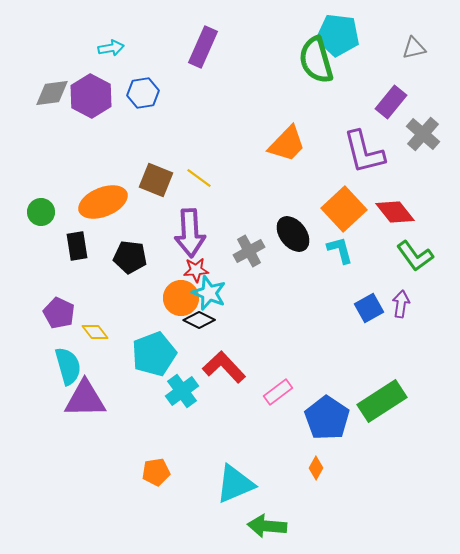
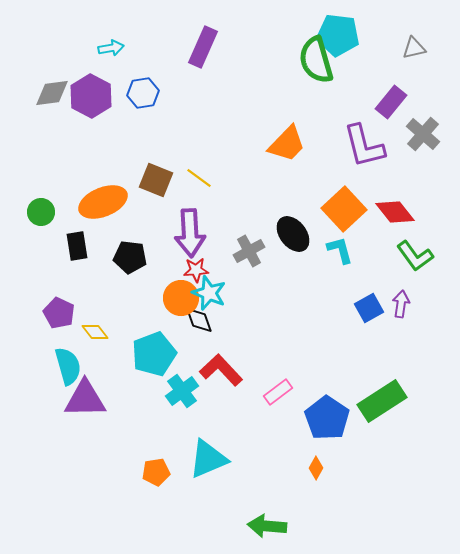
purple L-shape at (364, 152): moved 6 px up
black diamond at (199, 320): rotated 44 degrees clockwise
red L-shape at (224, 367): moved 3 px left, 3 px down
cyan triangle at (235, 484): moved 27 px left, 25 px up
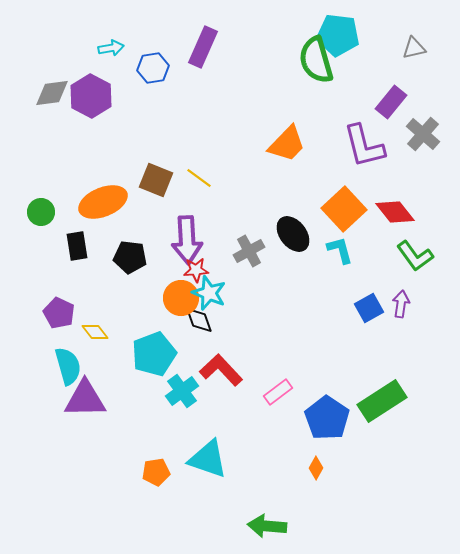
blue hexagon at (143, 93): moved 10 px right, 25 px up
purple arrow at (190, 233): moved 3 px left, 7 px down
cyan triangle at (208, 459): rotated 42 degrees clockwise
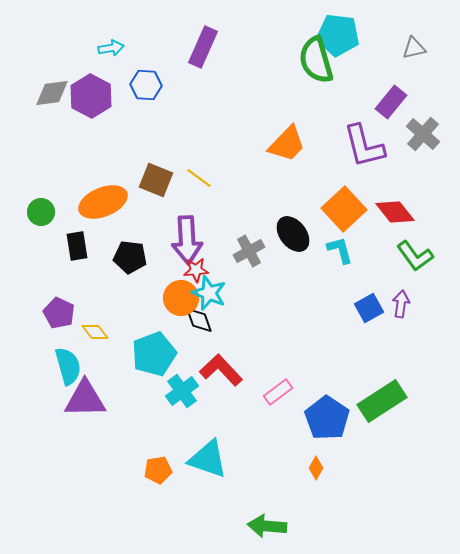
blue hexagon at (153, 68): moved 7 px left, 17 px down; rotated 12 degrees clockwise
orange pentagon at (156, 472): moved 2 px right, 2 px up
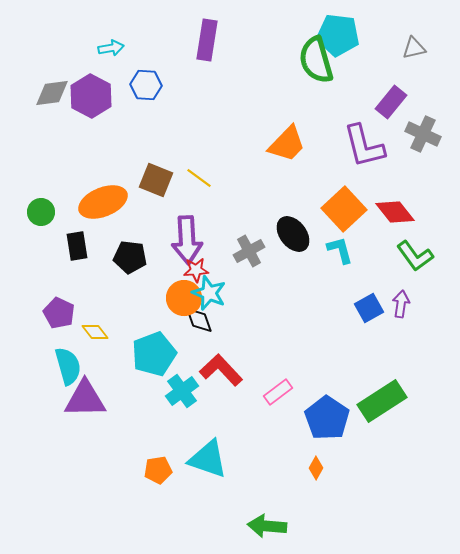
purple rectangle at (203, 47): moved 4 px right, 7 px up; rotated 15 degrees counterclockwise
gray cross at (423, 134): rotated 16 degrees counterclockwise
orange circle at (181, 298): moved 3 px right
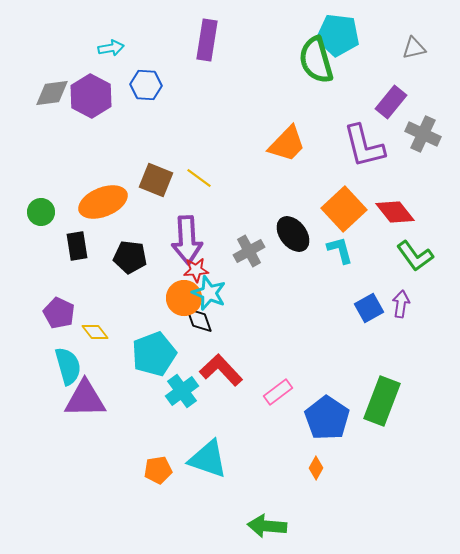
green rectangle at (382, 401): rotated 36 degrees counterclockwise
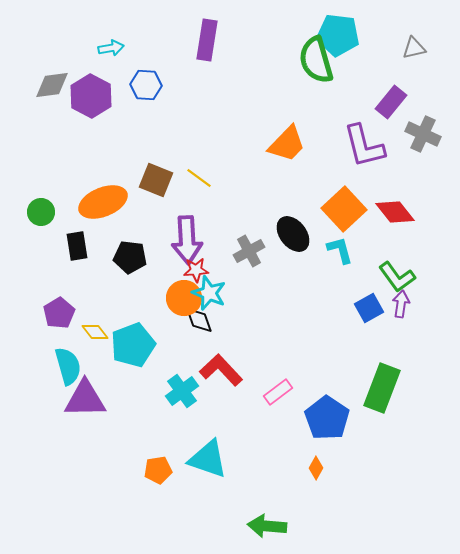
gray diamond at (52, 93): moved 8 px up
green L-shape at (415, 256): moved 18 px left, 21 px down
purple pentagon at (59, 313): rotated 16 degrees clockwise
cyan pentagon at (154, 354): moved 21 px left, 9 px up
green rectangle at (382, 401): moved 13 px up
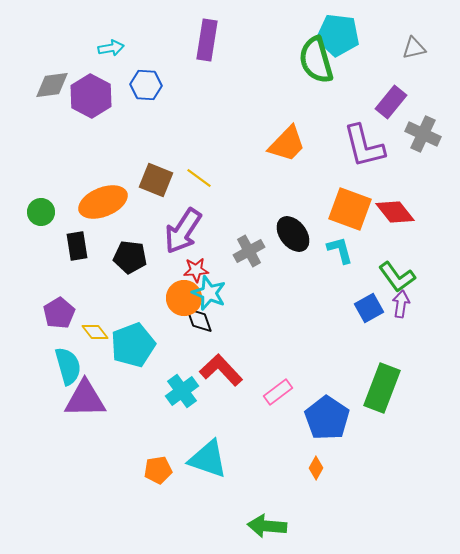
orange square at (344, 209): moved 6 px right; rotated 27 degrees counterclockwise
purple arrow at (187, 240): moved 4 px left, 9 px up; rotated 36 degrees clockwise
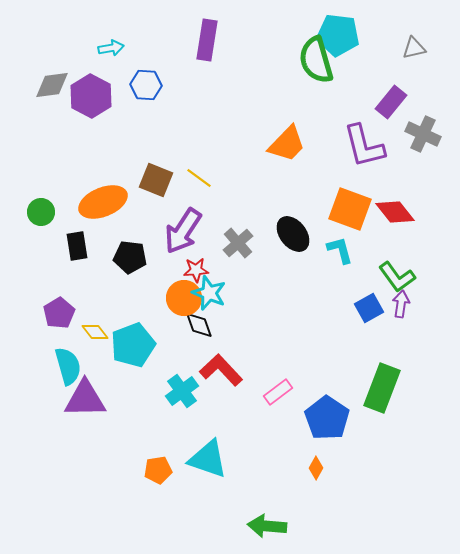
gray cross at (249, 251): moved 11 px left, 8 px up; rotated 12 degrees counterclockwise
black diamond at (199, 320): moved 5 px down
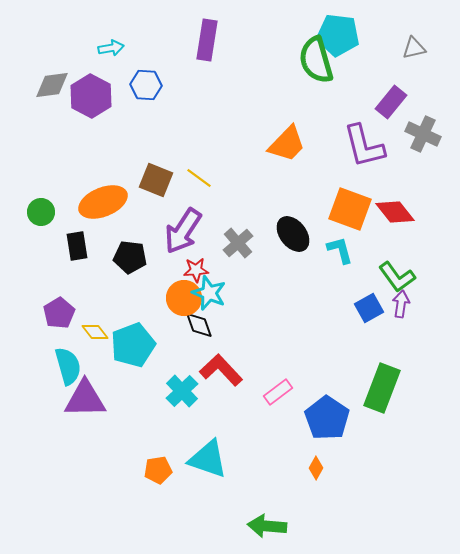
cyan cross at (182, 391): rotated 8 degrees counterclockwise
